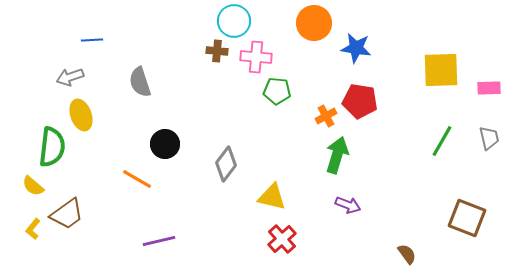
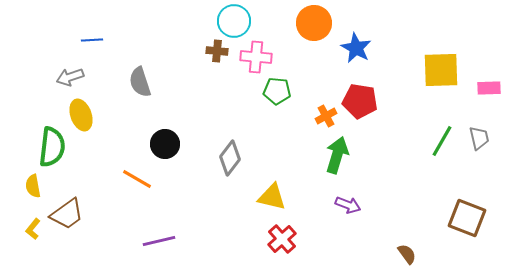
blue star: rotated 20 degrees clockwise
gray trapezoid: moved 10 px left
gray diamond: moved 4 px right, 6 px up
yellow semicircle: rotated 40 degrees clockwise
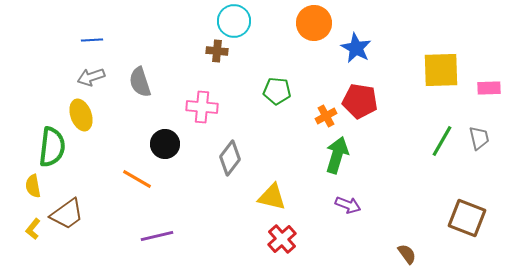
pink cross: moved 54 px left, 50 px down
gray arrow: moved 21 px right
purple line: moved 2 px left, 5 px up
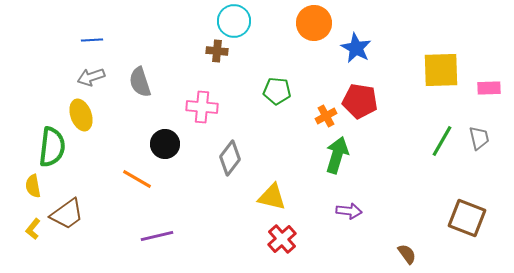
purple arrow: moved 1 px right, 6 px down; rotated 15 degrees counterclockwise
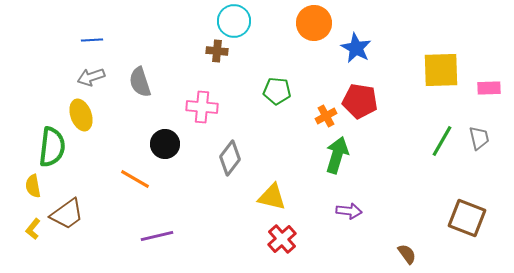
orange line: moved 2 px left
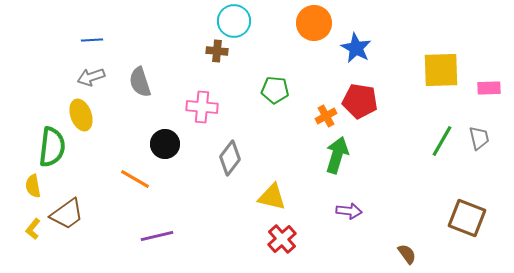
green pentagon: moved 2 px left, 1 px up
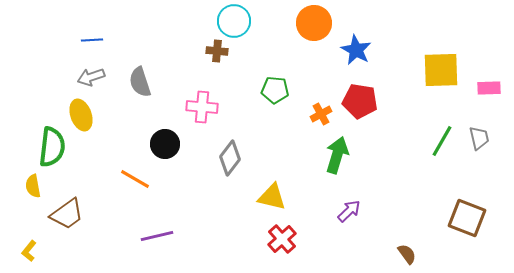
blue star: moved 2 px down
orange cross: moved 5 px left, 2 px up
purple arrow: rotated 50 degrees counterclockwise
yellow L-shape: moved 4 px left, 22 px down
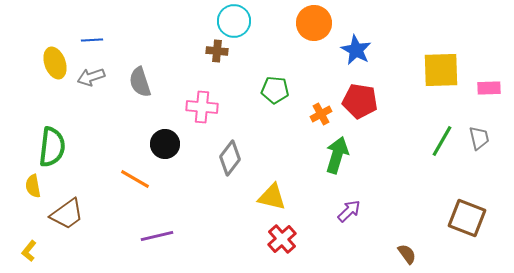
yellow ellipse: moved 26 px left, 52 px up
